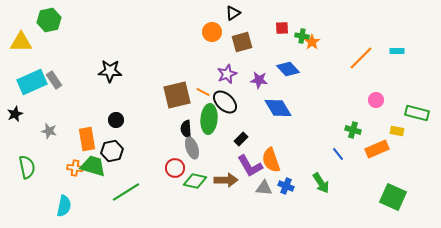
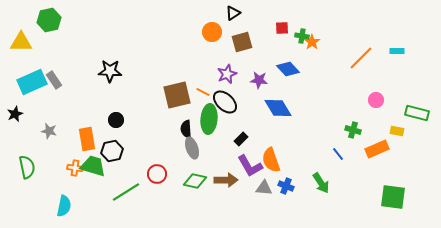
red circle at (175, 168): moved 18 px left, 6 px down
green square at (393, 197): rotated 16 degrees counterclockwise
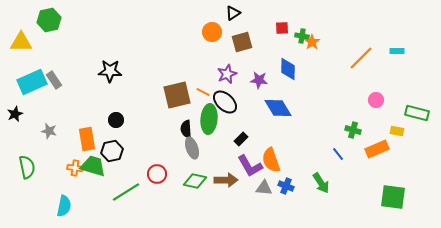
blue diamond at (288, 69): rotated 45 degrees clockwise
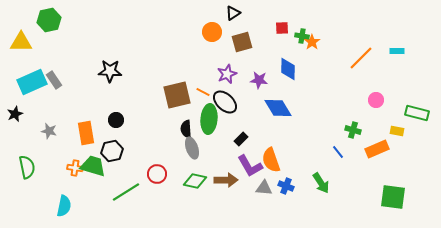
orange rectangle at (87, 139): moved 1 px left, 6 px up
blue line at (338, 154): moved 2 px up
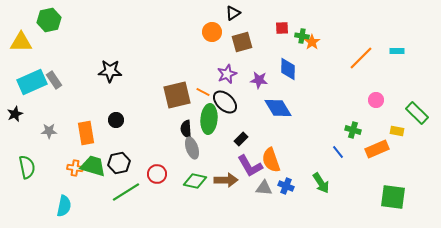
green rectangle at (417, 113): rotated 30 degrees clockwise
gray star at (49, 131): rotated 14 degrees counterclockwise
black hexagon at (112, 151): moved 7 px right, 12 px down
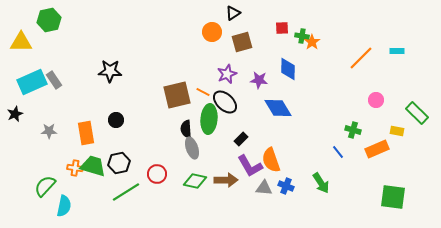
green semicircle at (27, 167): moved 18 px right, 19 px down; rotated 125 degrees counterclockwise
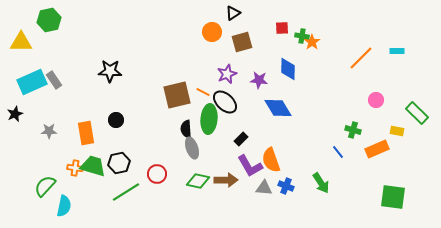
green diamond at (195, 181): moved 3 px right
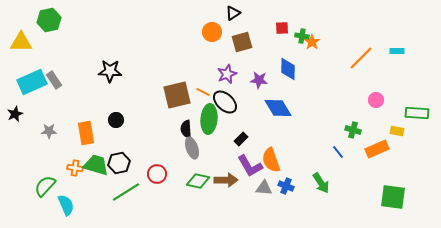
green rectangle at (417, 113): rotated 40 degrees counterclockwise
green trapezoid at (93, 166): moved 3 px right, 1 px up
cyan semicircle at (64, 206): moved 2 px right, 1 px up; rotated 35 degrees counterclockwise
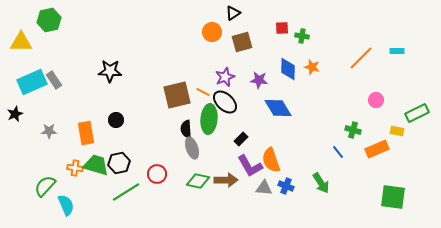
orange star at (312, 42): moved 25 px down; rotated 21 degrees counterclockwise
purple star at (227, 74): moved 2 px left, 3 px down
green rectangle at (417, 113): rotated 30 degrees counterclockwise
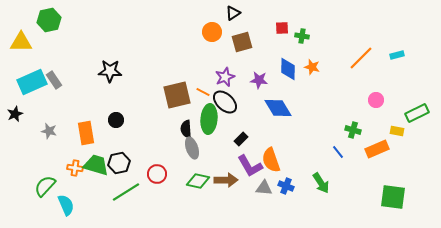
cyan rectangle at (397, 51): moved 4 px down; rotated 16 degrees counterclockwise
gray star at (49, 131): rotated 14 degrees clockwise
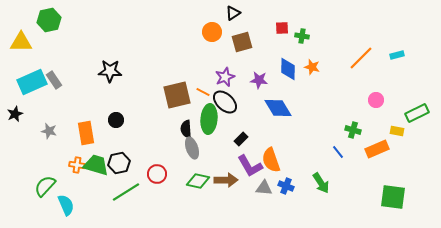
orange cross at (75, 168): moved 2 px right, 3 px up
